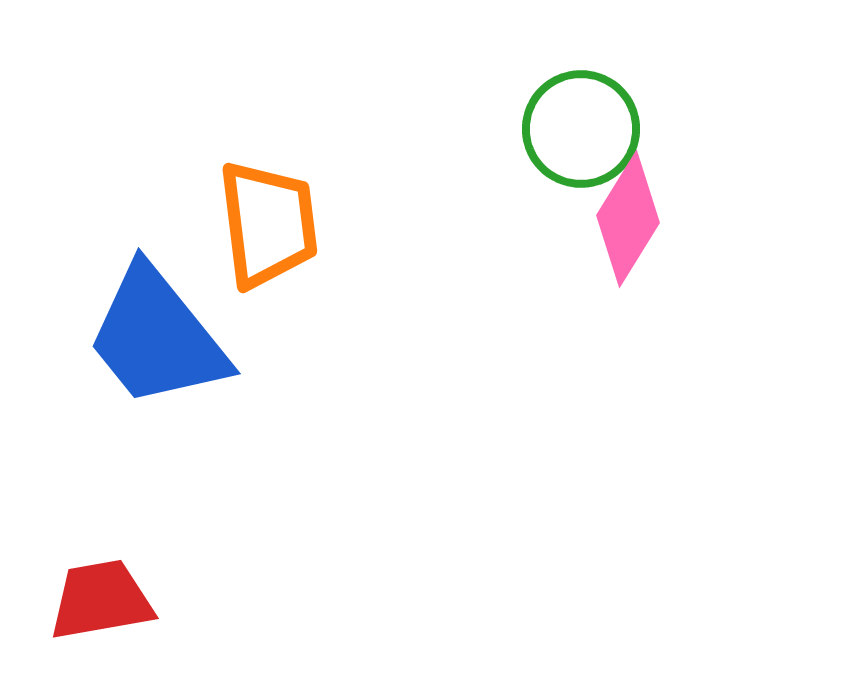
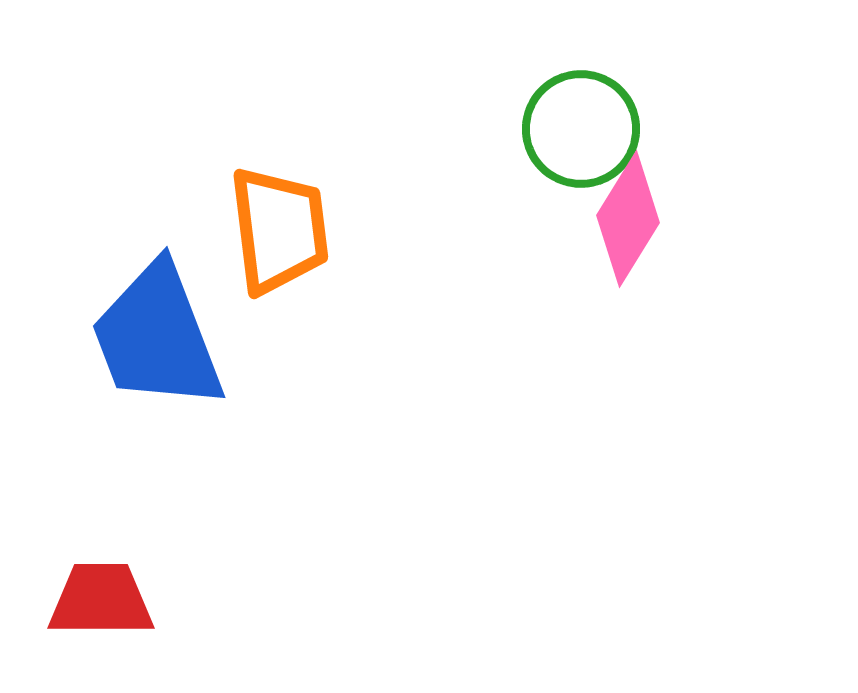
orange trapezoid: moved 11 px right, 6 px down
blue trapezoid: rotated 18 degrees clockwise
red trapezoid: rotated 10 degrees clockwise
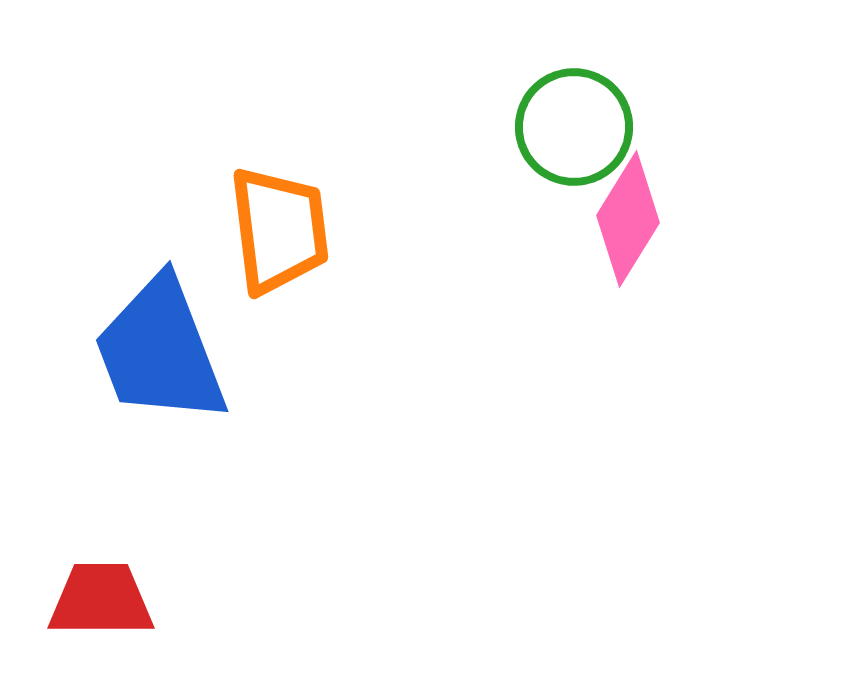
green circle: moved 7 px left, 2 px up
blue trapezoid: moved 3 px right, 14 px down
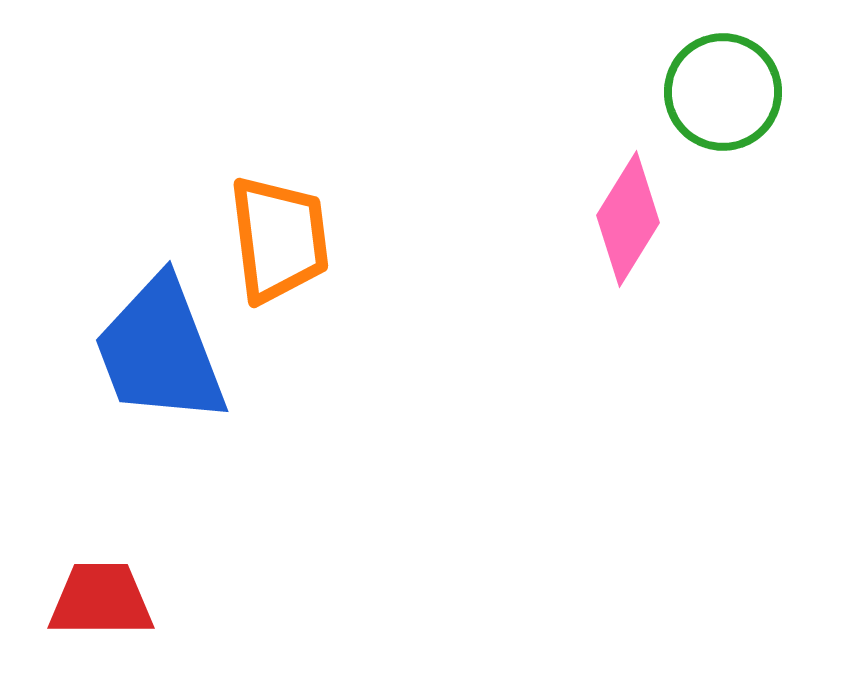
green circle: moved 149 px right, 35 px up
orange trapezoid: moved 9 px down
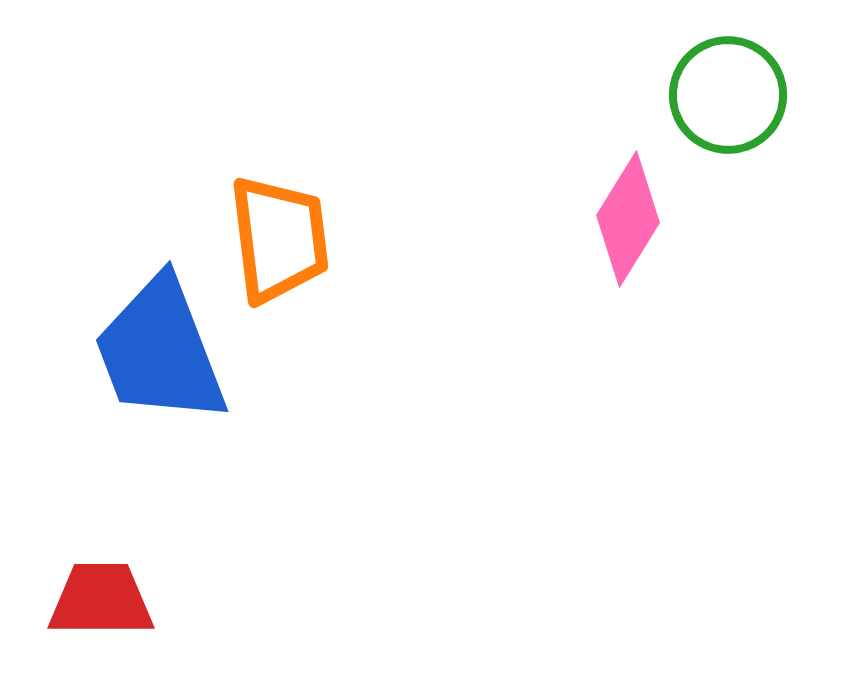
green circle: moved 5 px right, 3 px down
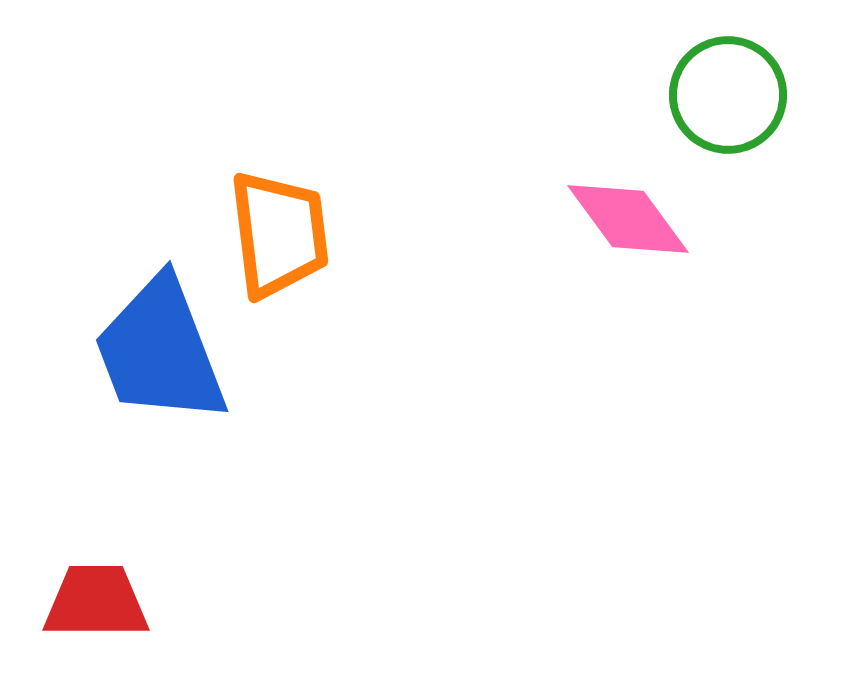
pink diamond: rotated 68 degrees counterclockwise
orange trapezoid: moved 5 px up
red trapezoid: moved 5 px left, 2 px down
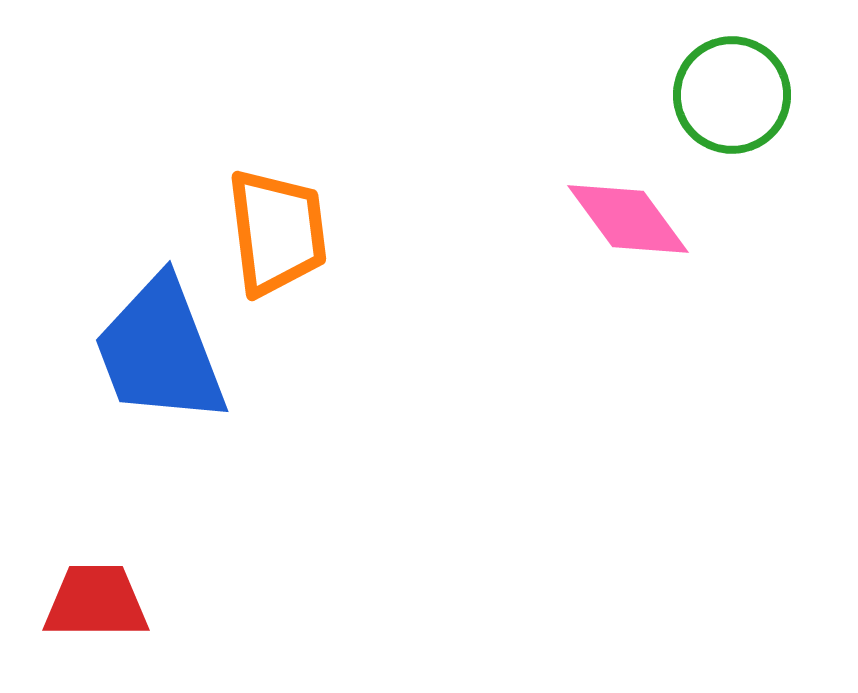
green circle: moved 4 px right
orange trapezoid: moved 2 px left, 2 px up
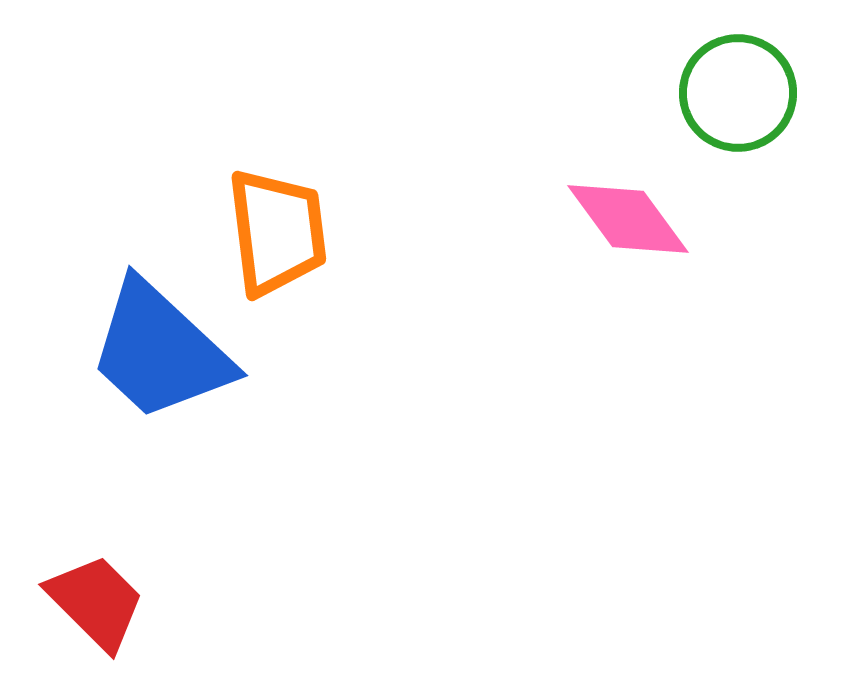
green circle: moved 6 px right, 2 px up
blue trapezoid: rotated 26 degrees counterclockwise
red trapezoid: rotated 45 degrees clockwise
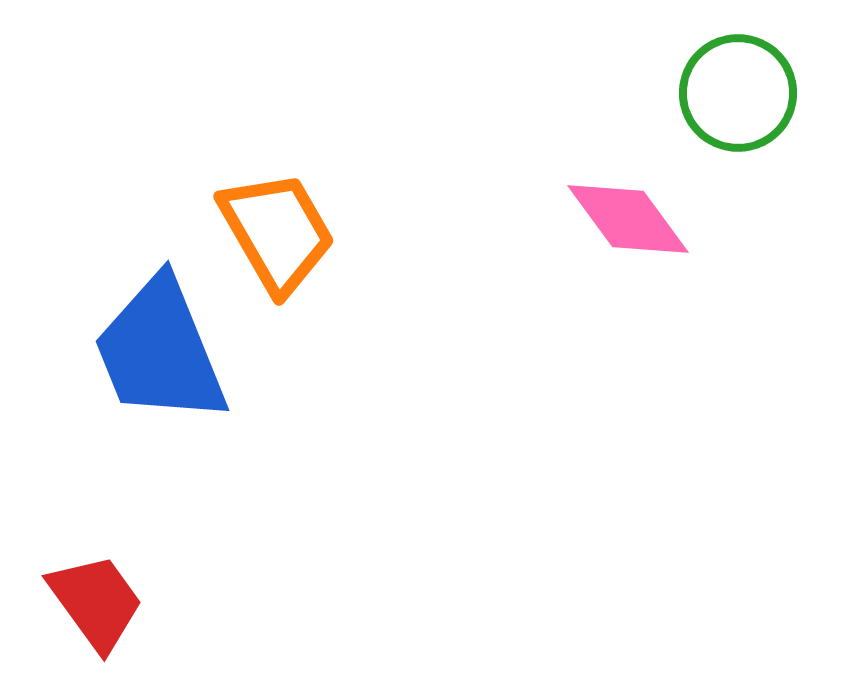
orange trapezoid: rotated 23 degrees counterclockwise
blue trapezoid: rotated 25 degrees clockwise
red trapezoid: rotated 9 degrees clockwise
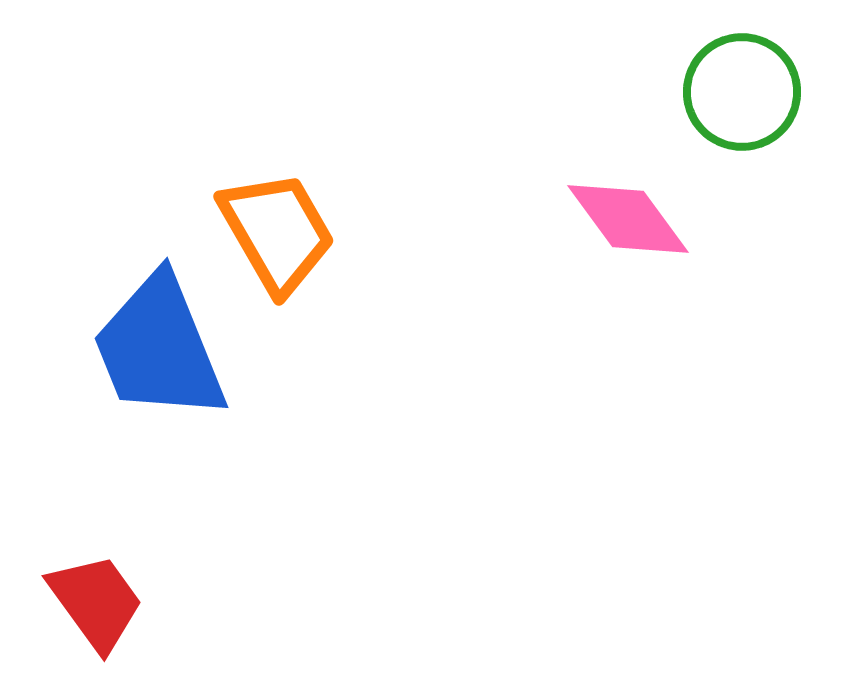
green circle: moved 4 px right, 1 px up
blue trapezoid: moved 1 px left, 3 px up
